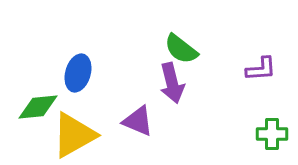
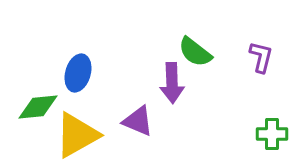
green semicircle: moved 14 px right, 3 px down
purple L-shape: moved 12 px up; rotated 72 degrees counterclockwise
purple arrow: rotated 12 degrees clockwise
yellow triangle: moved 3 px right
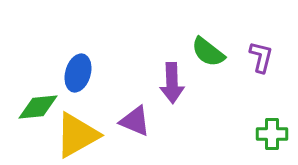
green semicircle: moved 13 px right
purple triangle: moved 3 px left
